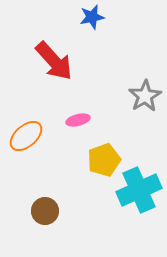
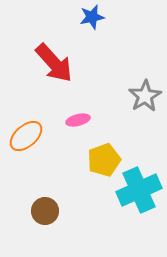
red arrow: moved 2 px down
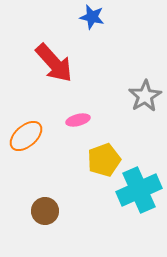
blue star: rotated 25 degrees clockwise
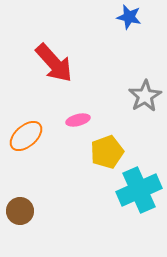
blue star: moved 37 px right
yellow pentagon: moved 3 px right, 8 px up
brown circle: moved 25 px left
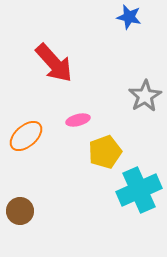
yellow pentagon: moved 2 px left
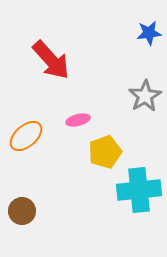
blue star: moved 20 px right, 16 px down; rotated 20 degrees counterclockwise
red arrow: moved 3 px left, 3 px up
cyan cross: rotated 18 degrees clockwise
brown circle: moved 2 px right
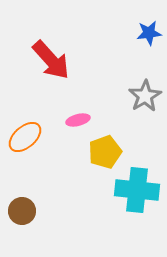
orange ellipse: moved 1 px left, 1 px down
cyan cross: moved 2 px left; rotated 12 degrees clockwise
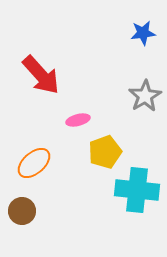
blue star: moved 6 px left
red arrow: moved 10 px left, 15 px down
orange ellipse: moved 9 px right, 26 px down
